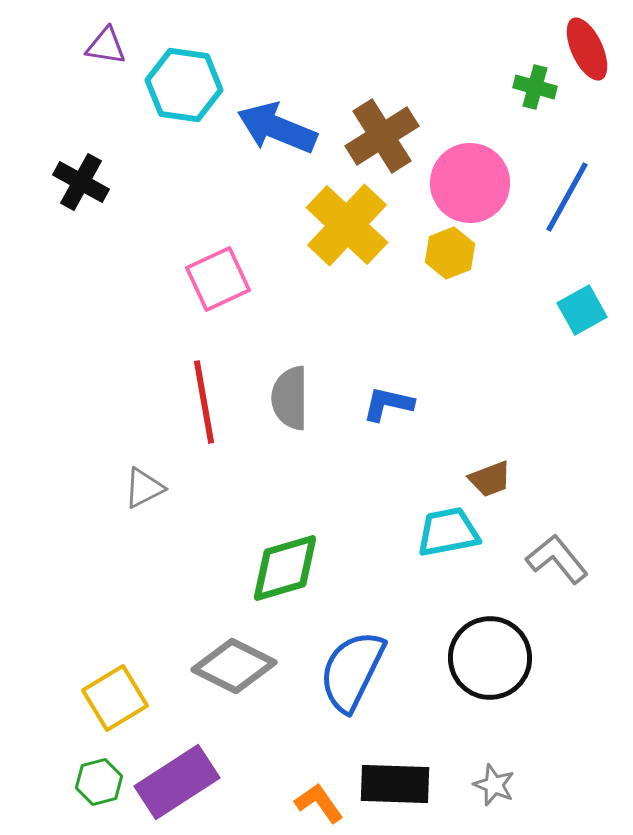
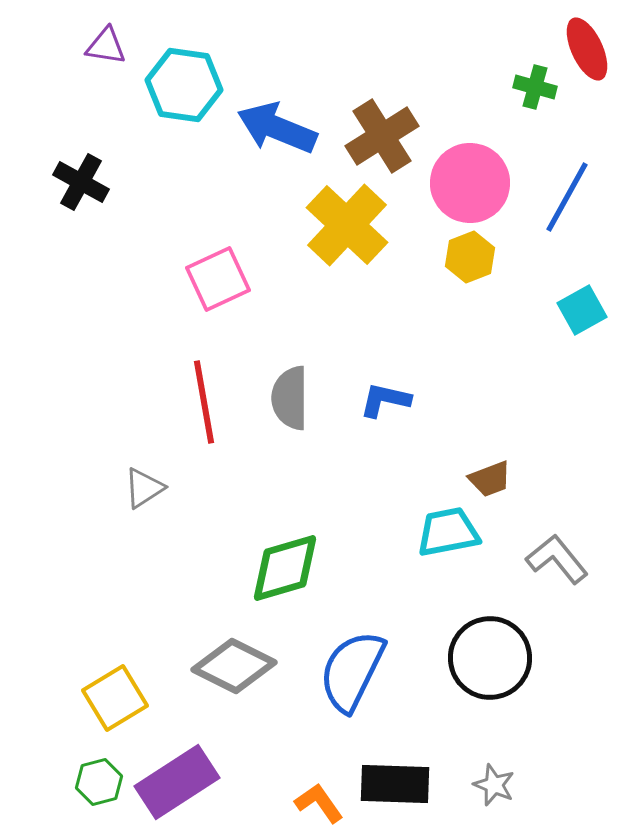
yellow hexagon: moved 20 px right, 4 px down
blue L-shape: moved 3 px left, 4 px up
gray triangle: rotated 6 degrees counterclockwise
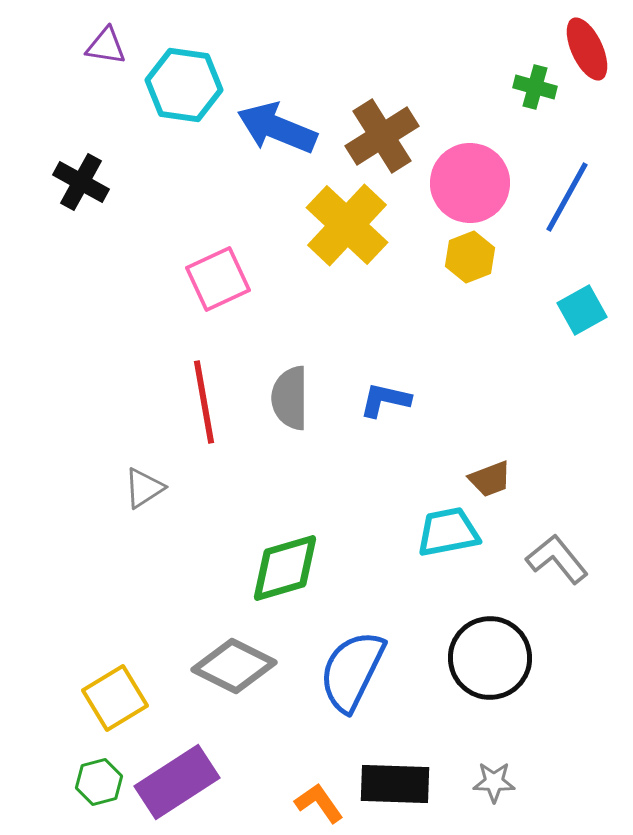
gray star: moved 3 px up; rotated 21 degrees counterclockwise
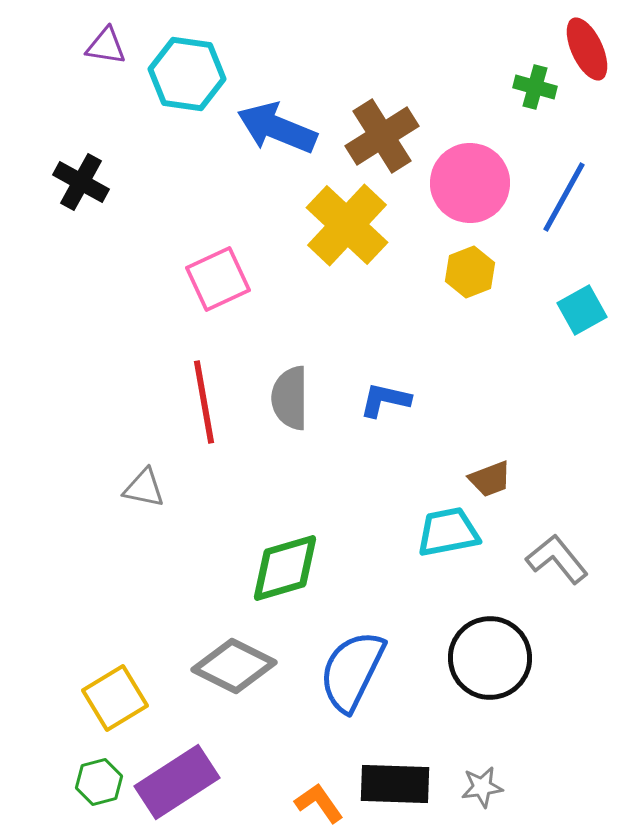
cyan hexagon: moved 3 px right, 11 px up
blue line: moved 3 px left
yellow hexagon: moved 15 px down
gray triangle: rotated 45 degrees clockwise
gray star: moved 12 px left, 5 px down; rotated 9 degrees counterclockwise
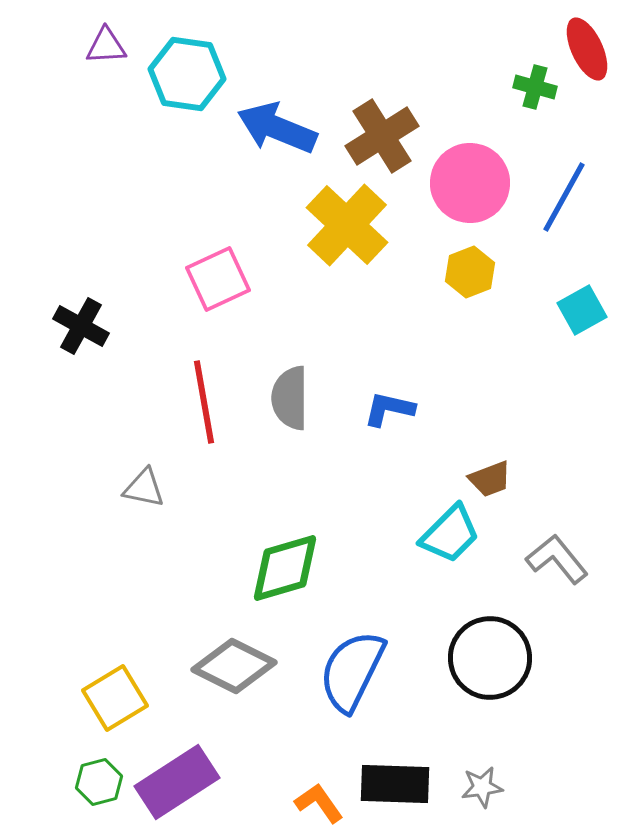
purple triangle: rotated 12 degrees counterclockwise
black cross: moved 144 px down
blue L-shape: moved 4 px right, 9 px down
cyan trapezoid: moved 2 px right, 2 px down; rotated 146 degrees clockwise
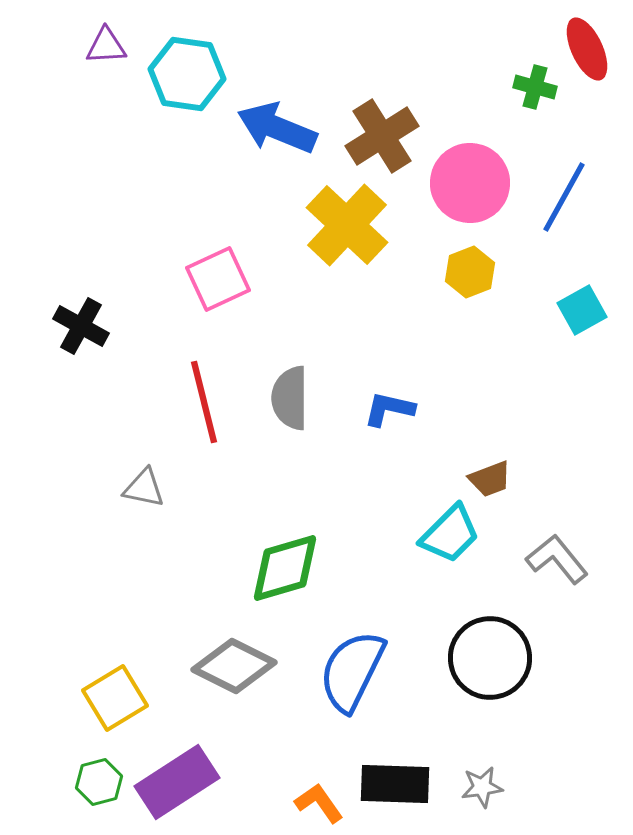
red line: rotated 4 degrees counterclockwise
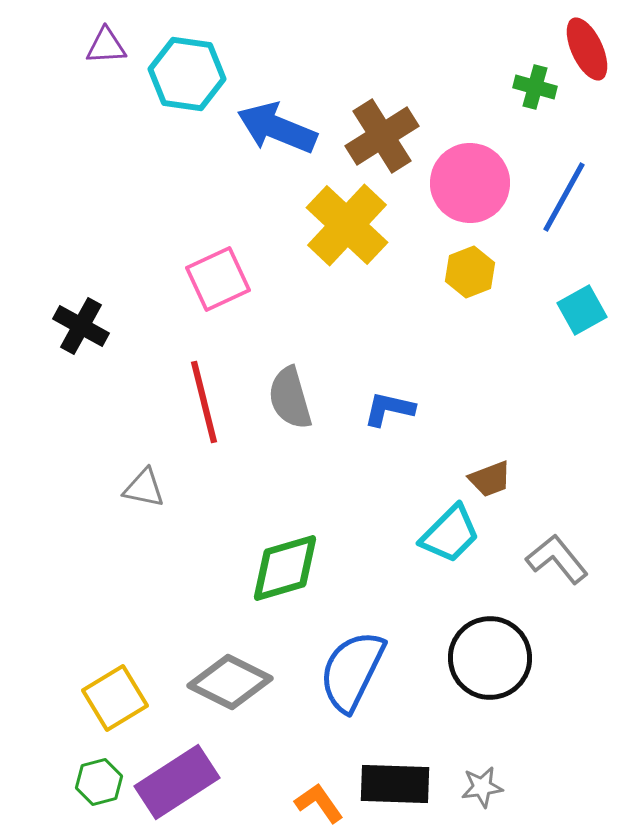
gray semicircle: rotated 16 degrees counterclockwise
gray diamond: moved 4 px left, 16 px down
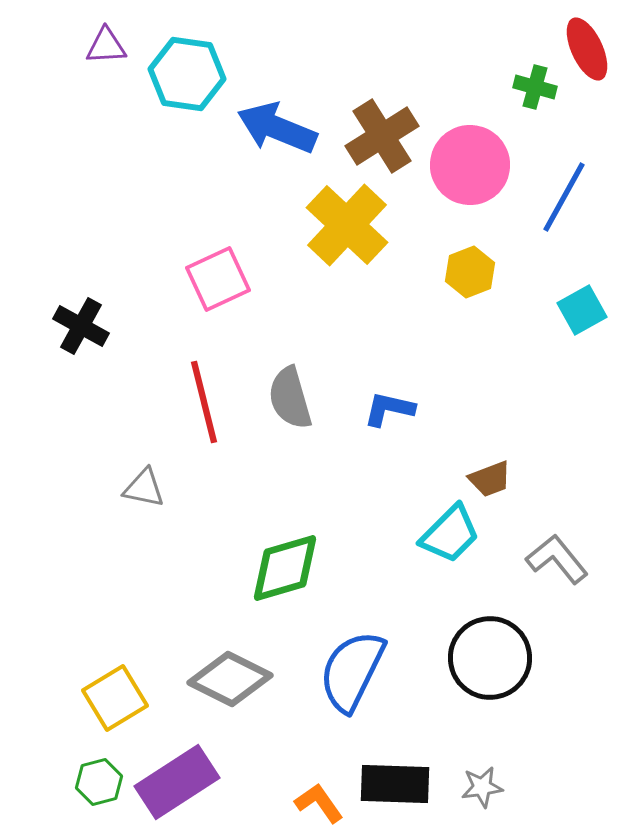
pink circle: moved 18 px up
gray diamond: moved 3 px up
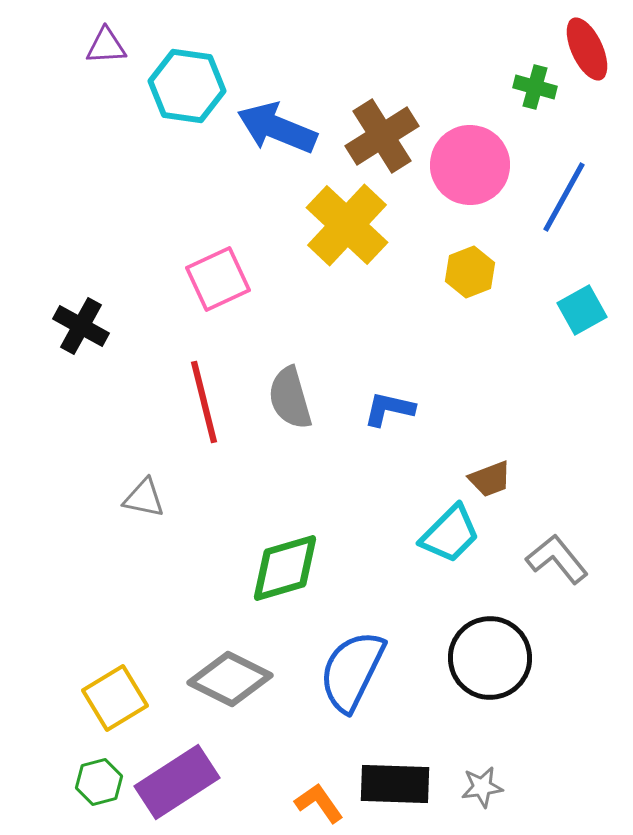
cyan hexagon: moved 12 px down
gray triangle: moved 10 px down
